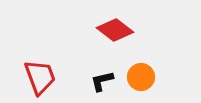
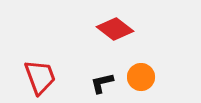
red diamond: moved 1 px up
black L-shape: moved 2 px down
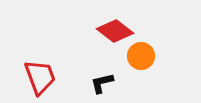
red diamond: moved 2 px down
orange circle: moved 21 px up
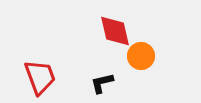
red diamond: rotated 39 degrees clockwise
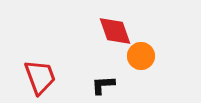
red diamond: rotated 6 degrees counterclockwise
black L-shape: moved 1 px right, 2 px down; rotated 10 degrees clockwise
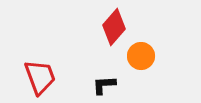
red diamond: moved 1 px left, 4 px up; rotated 60 degrees clockwise
black L-shape: moved 1 px right
